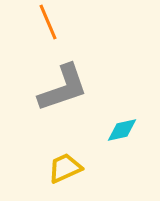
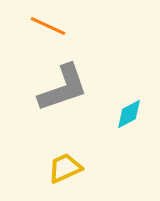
orange line: moved 4 px down; rotated 42 degrees counterclockwise
cyan diamond: moved 7 px right, 16 px up; rotated 16 degrees counterclockwise
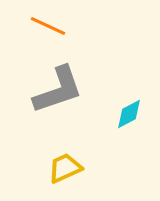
gray L-shape: moved 5 px left, 2 px down
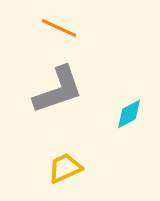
orange line: moved 11 px right, 2 px down
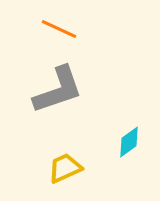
orange line: moved 1 px down
cyan diamond: moved 28 px down; rotated 8 degrees counterclockwise
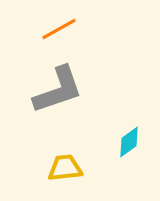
orange line: rotated 54 degrees counterclockwise
yellow trapezoid: rotated 18 degrees clockwise
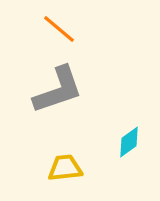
orange line: rotated 69 degrees clockwise
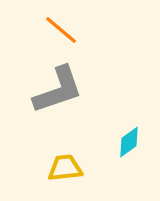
orange line: moved 2 px right, 1 px down
